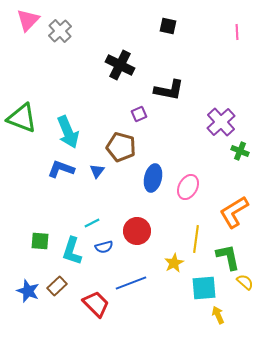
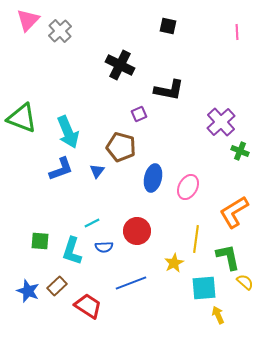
blue L-shape: rotated 140 degrees clockwise
blue semicircle: rotated 12 degrees clockwise
red trapezoid: moved 8 px left, 2 px down; rotated 12 degrees counterclockwise
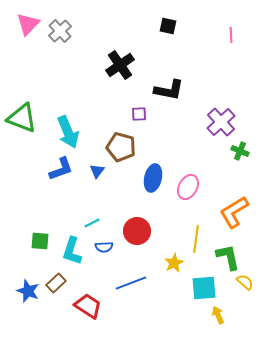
pink triangle: moved 4 px down
pink line: moved 6 px left, 3 px down
black cross: rotated 28 degrees clockwise
purple square: rotated 21 degrees clockwise
brown rectangle: moved 1 px left, 3 px up
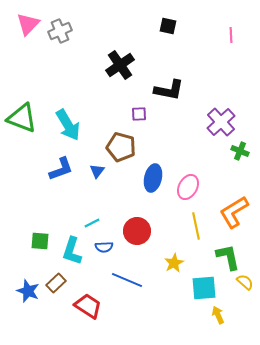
gray cross: rotated 20 degrees clockwise
cyan arrow: moved 7 px up; rotated 8 degrees counterclockwise
yellow line: moved 13 px up; rotated 20 degrees counterclockwise
blue line: moved 4 px left, 3 px up; rotated 44 degrees clockwise
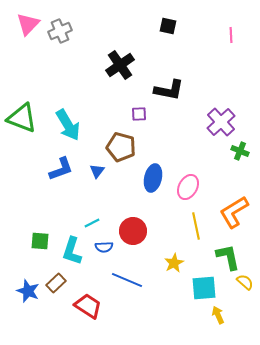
red circle: moved 4 px left
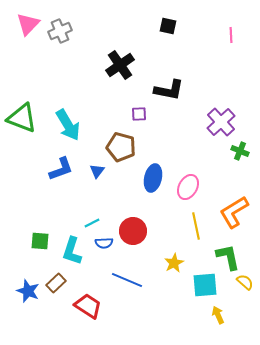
blue semicircle: moved 4 px up
cyan square: moved 1 px right, 3 px up
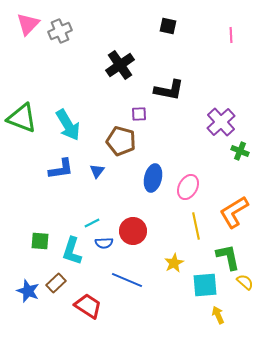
brown pentagon: moved 6 px up
blue L-shape: rotated 12 degrees clockwise
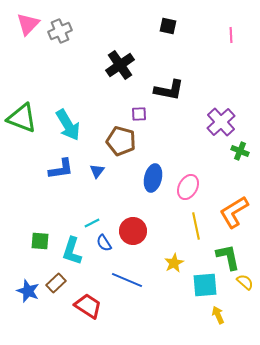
blue semicircle: rotated 60 degrees clockwise
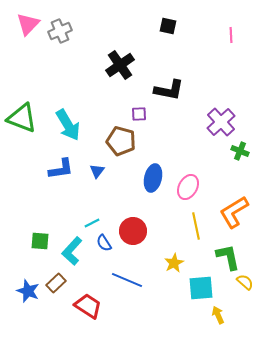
cyan L-shape: rotated 24 degrees clockwise
cyan square: moved 4 px left, 3 px down
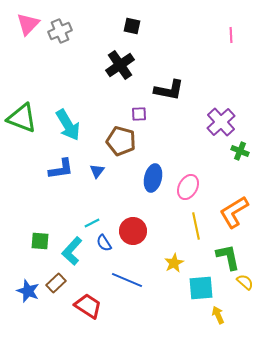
black square: moved 36 px left
